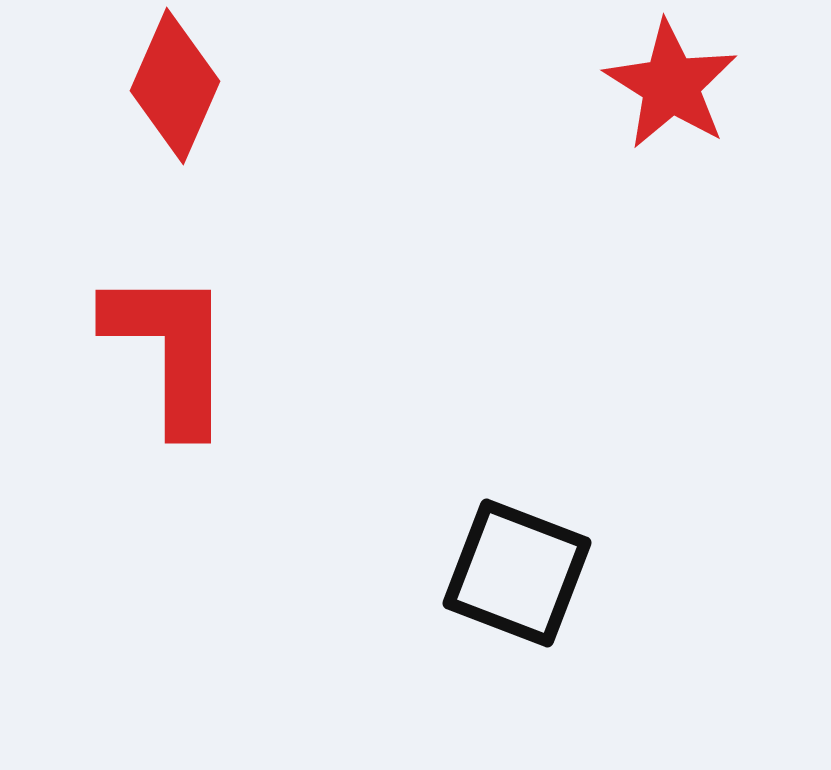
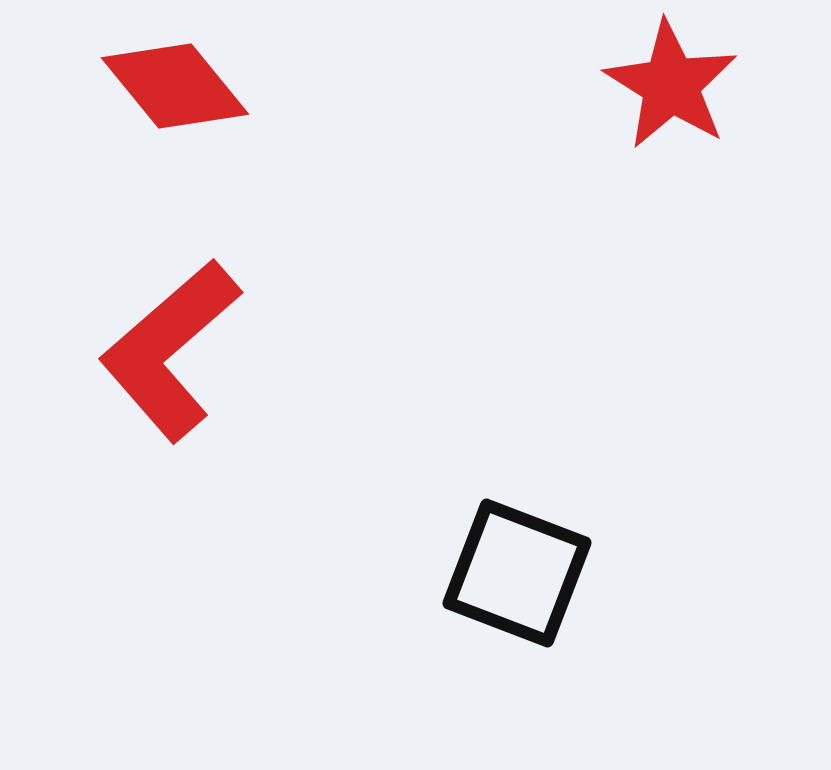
red diamond: rotated 63 degrees counterclockwise
red L-shape: rotated 131 degrees counterclockwise
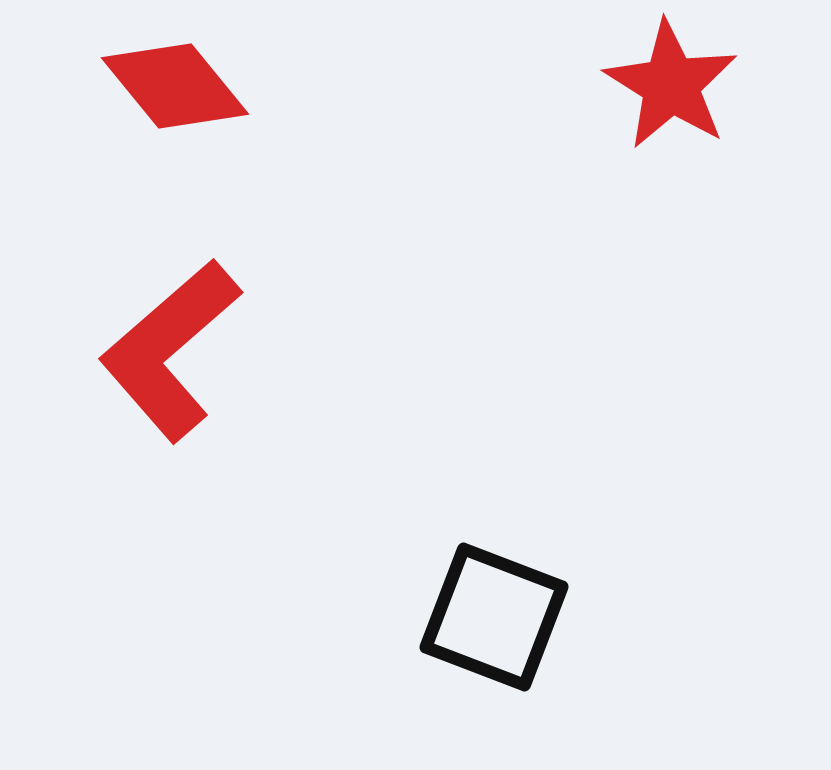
black square: moved 23 px left, 44 px down
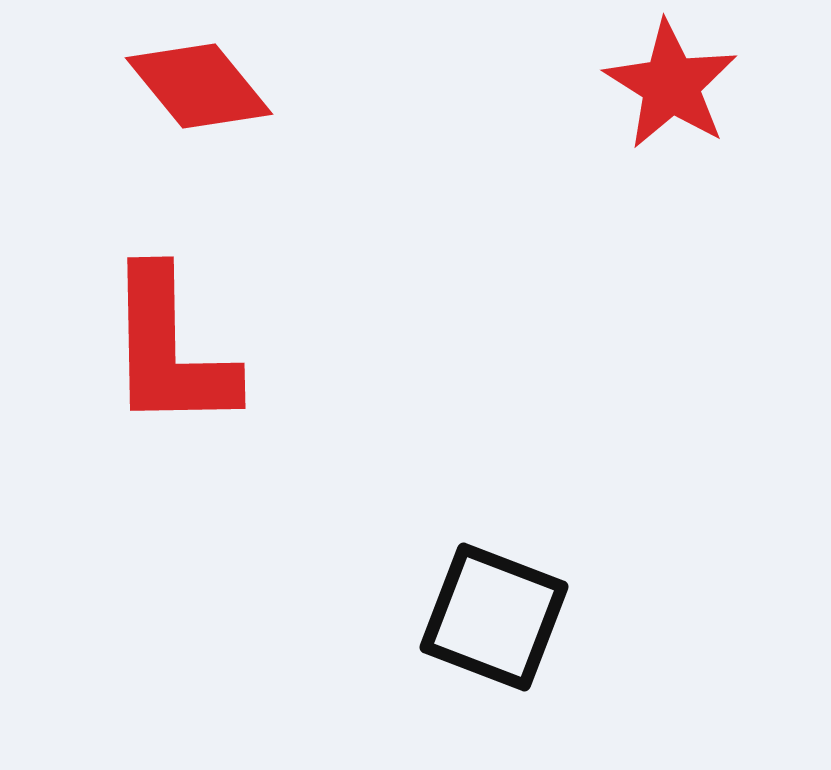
red diamond: moved 24 px right
red L-shape: rotated 50 degrees counterclockwise
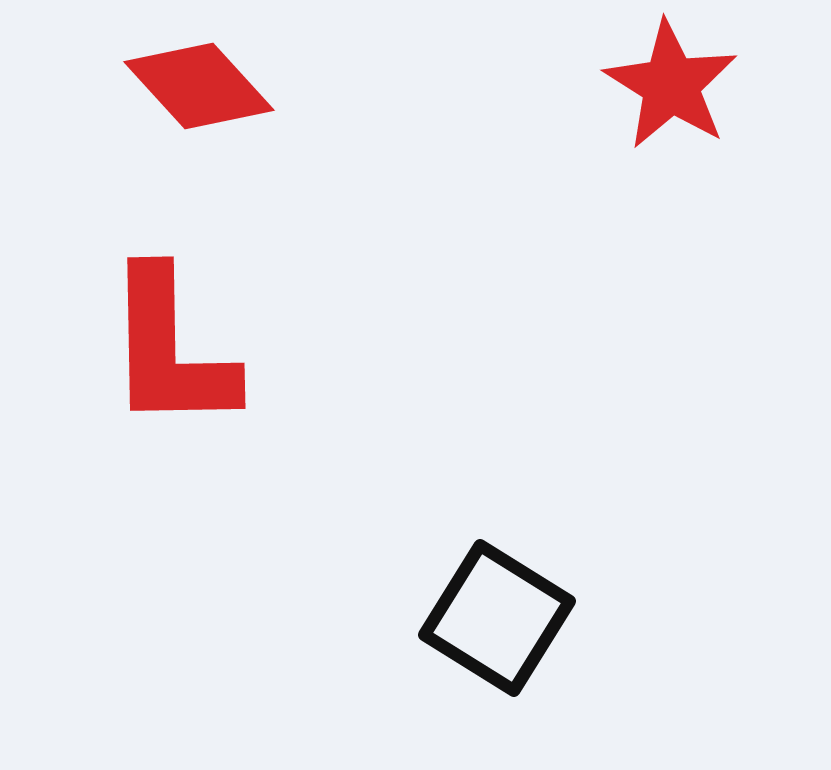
red diamond: rotated 3 degrees counterclockwise
black square: moved 3 px right, 1 px down; rotated 11 degrees clockwise
